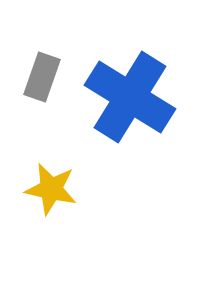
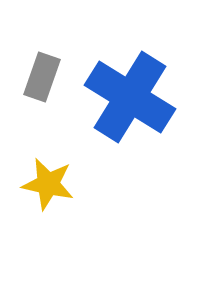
yellow star: moved 3 px left, 5 px up
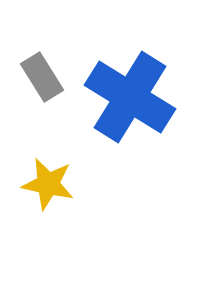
gray rectangle: rotated 51 degrees counterclockwise
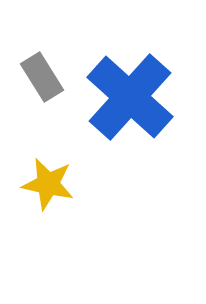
blue cross: rotated 10 degrees clockwise
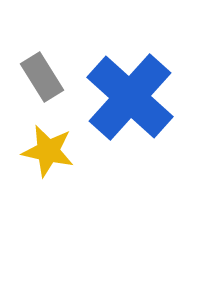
yellow star: moved 33 px up
